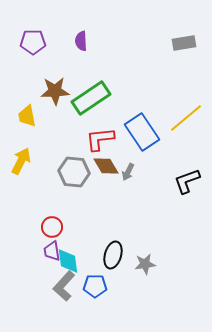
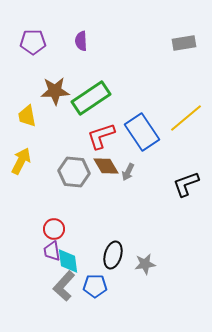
red L-shape: moved 1 px right, 3 px up; rotated 12 degrees counterclockwise
black L-shape: moved 1 px left, 3 px down
red circle: moved 2 px right, 2 px down
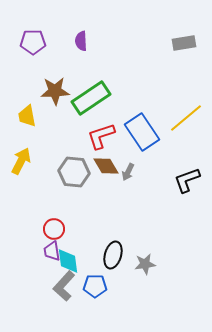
black L-shape: moved 1 px right, 4 px up
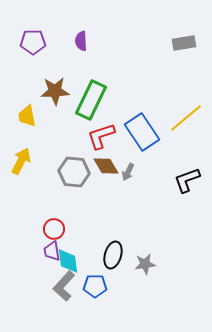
green rectangle: moved 2 px down; rotated 30 degrees counterclockwise
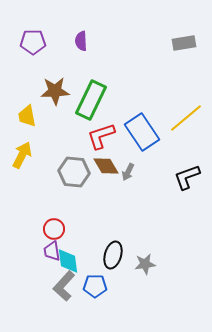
yellow arrow: moved 1 px right, 6 px up
black L-shape: moved 3 px up
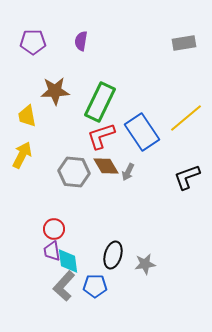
purple semicircle: rotated 12 degrees clockwise
green rectangle: moved 9 px right, 2 px down
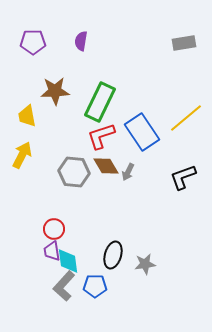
black L-shape: moved 4 px left
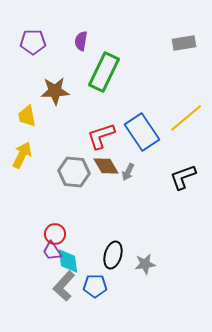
green rectangle: moved 4 px right, 30 px up
red circle: moved 1 px right, 5 px down
purple trapezoid: rotated 25 degrees counterclockwise
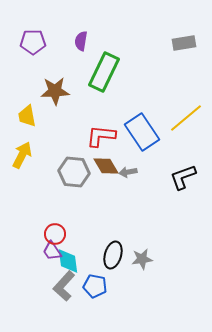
red L-shape: rotated 24 degrees clockwise
gray arrow: rotated 54 degrees clockwise
gray star: moved 3 px left, 5 px up
blue pentagon: rotated 10 degrees clockwise
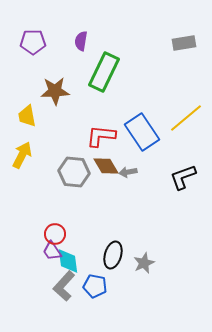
gray star: moved 2 px right, 4 px down; rotated 15 degrees counterclockwise
